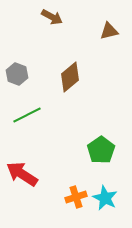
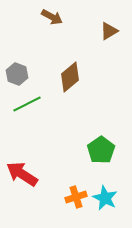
brown triangle: rotated 18 degrees counterclockwise
green line: moved 11 px up
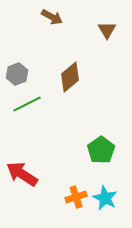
brown triangle: moved 2 px left, 1 px up; rotated 30 degrees counterclockwise
gray hexagon: rotated 20 degrees clockwise
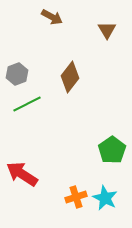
brown diamond: rotated 12 degrees counterclockwise
green pentagon: moved 11 px right
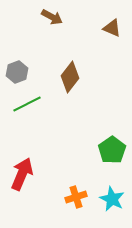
brown triangle: moved 5 px right, 2 px up; rotated 36 degrees counterclockwise
gray hexagon: moved 2 px up
red arrow: rotated 80 degrees clockwise
cyan star: moved 7 px right, 1 px down
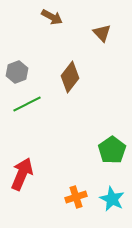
brown triangle: moved 10 px left, 5 px down; rotated 24 degrees clockwise
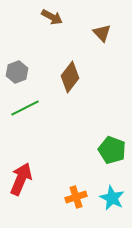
green line: moved 2 px left, 4 px down
green pentagon: rotated 16 degrees counterclockwise
red arrow: moved 1 px left, 5 px down
cyan star: moved 1 px up
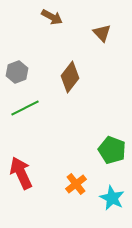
red arrow: moved 6 px up; rotated 48 degrees counterclockwise
orange cross: moved 13 px up; rotated 20 degrees counterclockwise
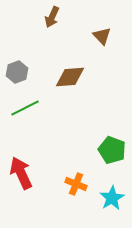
brown arrow: rotated 85 degrees clockwise
brown triangle: moved 3 px down
brown diamond: rotated 48 degrees clockwise
orange cross: rotated 30 degrees counterclockwise
cyan star: rotated 15 degrees clockwise
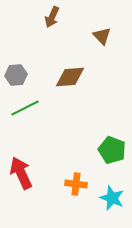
gray hexagon: moved 1 px left, 3 px down; rotated 15 degrees clockwise
orange cross: rotated 15 degrees counterclockwise
cyan star: rotated 20 degrees counterclockwise
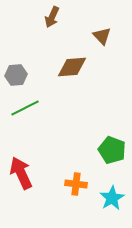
brown diamond: moved 2 px right, 10 px up
cyan star: rotated 20 degrees clockwise
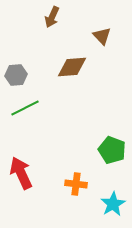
cyan star: moved 1 px right, 6 px down
